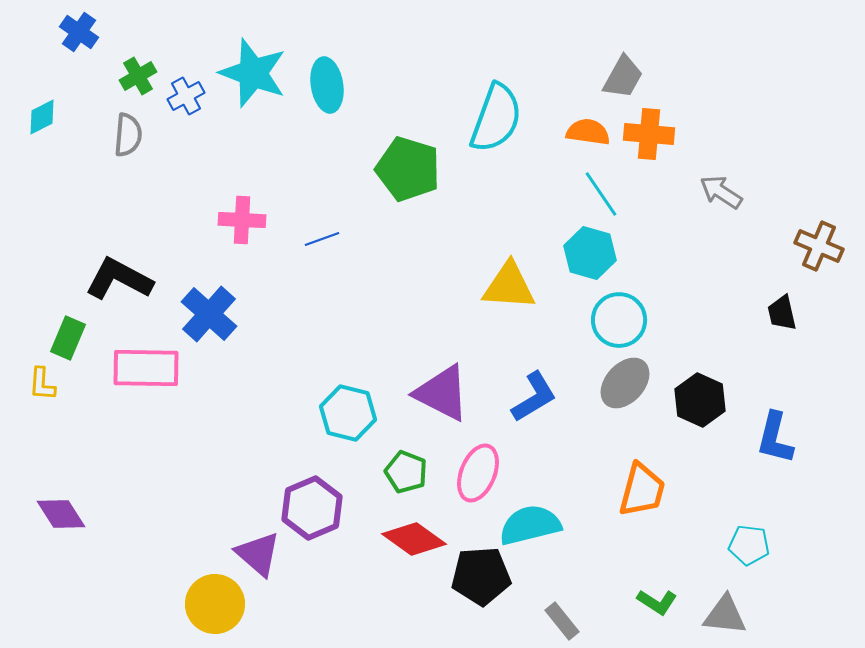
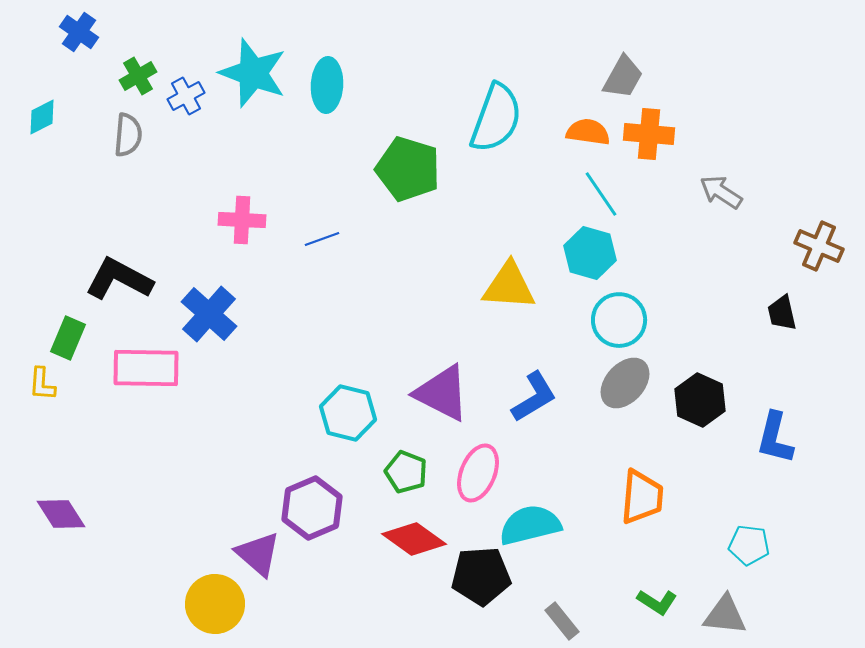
cyan ellipse at (327, 85): rotated 12 degrees clockwise
orange trapezoid at (642, 490): moved 7 px down; rotated 10 degrees counterclockwise
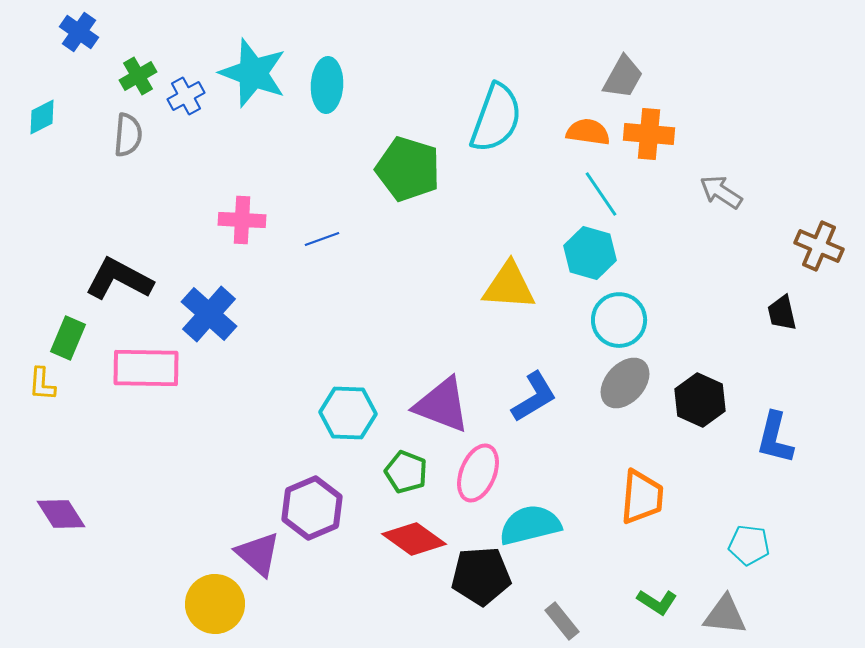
purple triangle at (442, 393): moved 12 px down; rotated 6 degrees counterclockwise
cyan hexagon at (348, 413): rotated 12 degrees counterclockwise
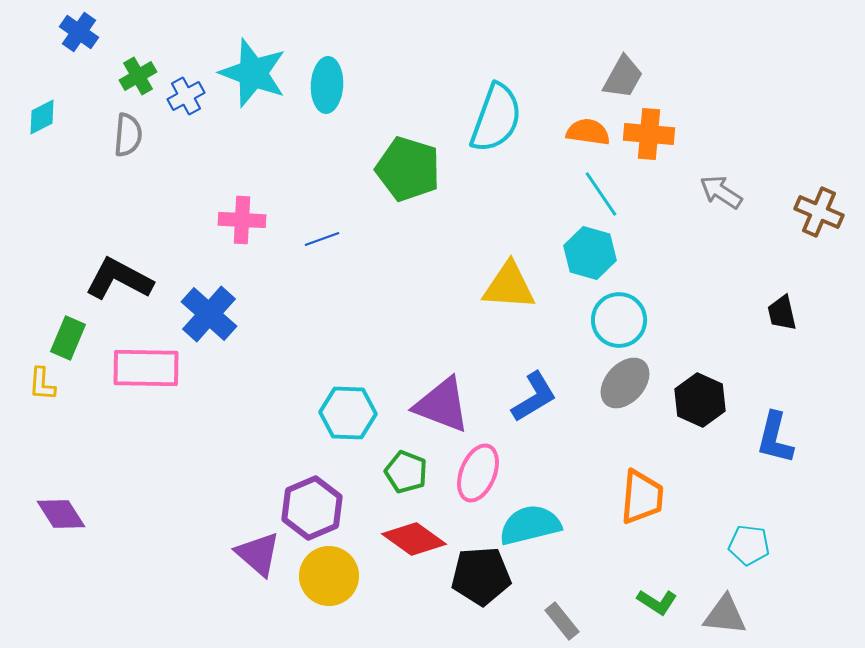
brown cross at (819, 246): moved 34 px up
yellow circle at (215, 604): moved 114 px right, 28 px up
